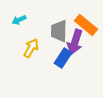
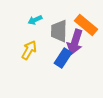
cyan arrow: moved 16 px right
yellow arrow: moved 2 px left, 2 px down
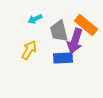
cyan arrow: moved 1 px up
gray trapezoid: rotated 15 degrees counterclockwise
purple arrow: moved 1 px up
blue rectangle: rotated 54 degrees clockwise
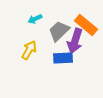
gray trapezoid: rotated 60 degrees clockwise
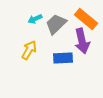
orange rectangle: moved 6 px up
gray trapezoid: moved 3 px left, 7 px up
purple arrow: moved 7 px right; rotated 30 degrees counterclockwise
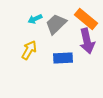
purple arrow: moved 5 px right
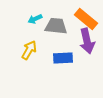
gray trapezoid: moved 2 px down; rotated 50 degrees clockwise
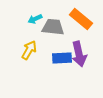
orange rectangle: moved 5 px left
gray trapezoid: moved 3 px left, 1 px down
purple arrow: moved 8 px left, 13 px down
blue rectangle: moved 1 px left
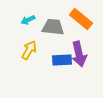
cyan arrow: moved 7 px left, 1 px down
blue rectangle: moved 2 px down
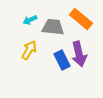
cyan arrow: moved 2 px right
blue rectangle: rotated 66 degrees clockwise
